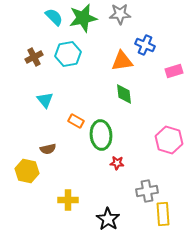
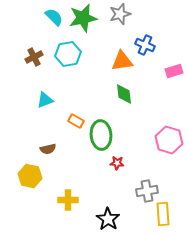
gray star: rotated 15 degrees counterclockwise
cyan triangle: rotated 48 degrees clockwise
yellow hexagon: moved 3 px right, 5 px down
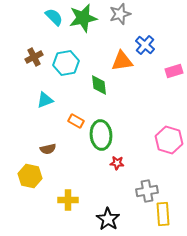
blue cross: rotated 18 degrees clockwise
cyan hexagon: moved 2 px left, 9 px down
green diamond: moved 25 px left, 9 px up
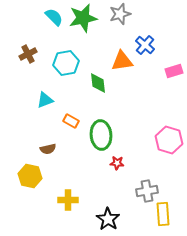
brown cross: moved 6 px left, 3 px up
green diamond: moved 1 px left, 2 px up
orange rectangle: moved 5 px left
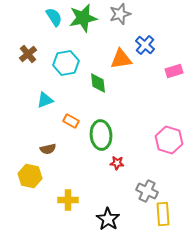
cyan semicircle: rotated 12 degrees clockwise
brown cross: rotated 12 degrees counterclockwise
orange triangle: moved 1 px left, 2 px up
gray cross: rotated 35 degrees clockwise
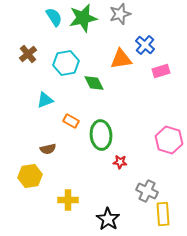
pink rectangle: moved 13 px left
green diamond: moved 4 px left; rotated 20 degrees counterclockwise
red star: moved 3 px right, 1 px up
yellow hexagon: rotated 20 degrees counterclockwise
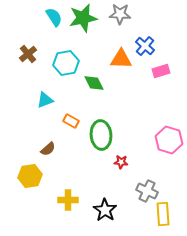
gray star: rotated 20 degrees clockwise
blue cross: moved 1 px down
orange triangle: rotated 10 degrees clockwise
brown semicircle: rotated 28 degrees counterclockwise
red star: moved 1 px right
black star: moved 3 px left, 9 px up
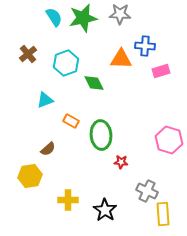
blue cross: rotated 36 degrees counterclockwise
cyan hexagon: rotated 10 degrees counterclockwise
